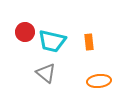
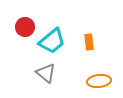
red circle: moved 5 px up
cyan trapezoid: rotated 52 degrees counterclockwise
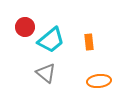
cyan trapezoid: moved 1 px left, 1 px up
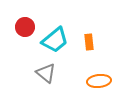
cyan trapezoid: moved 4 px right
